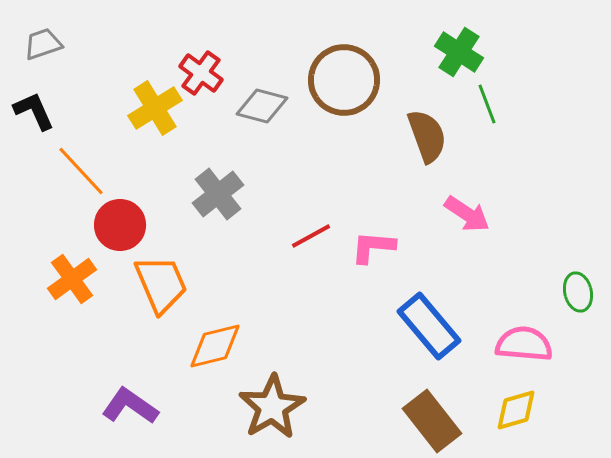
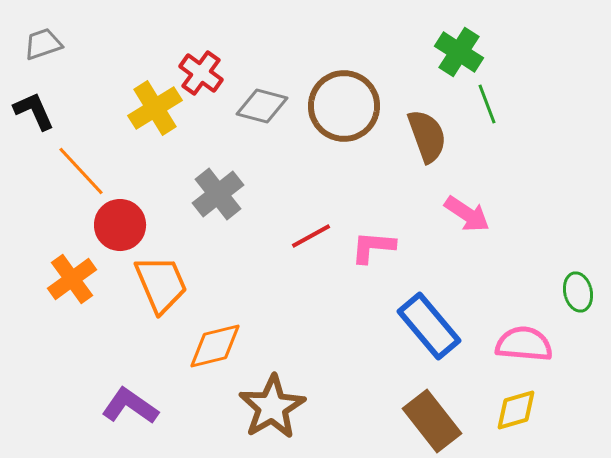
brown circle: moved 26 px down
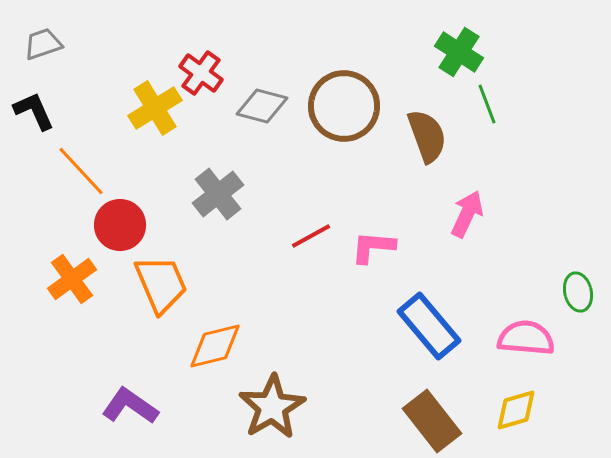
pink arrow: rotated 99 degrees counterclockwise
pink semicircle: moved 2 px right, 6 px up
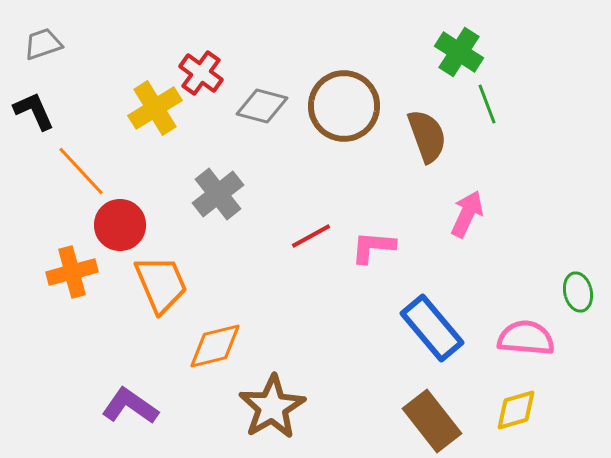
orange cross: moved 7 px up; rotated 21 degrees clockwise
blue rectangle: moved 3 px right, 2 px down
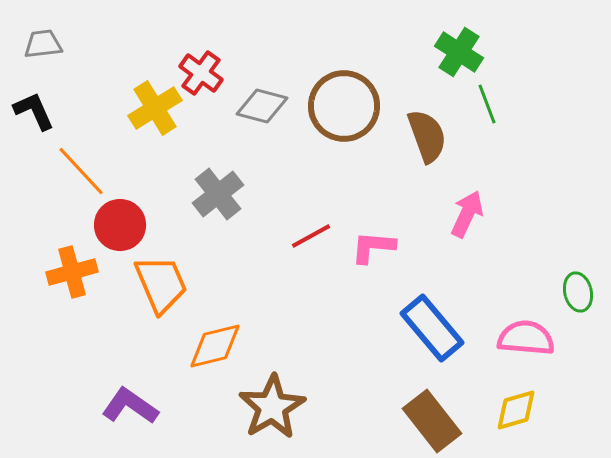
gray trapezoid: rotated 12 degrees clockwise
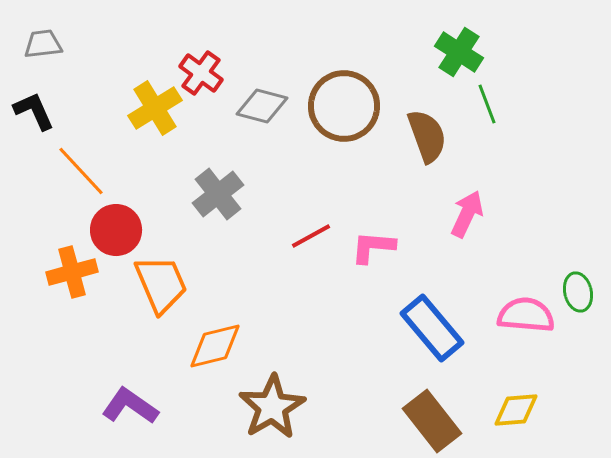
red circle: moved 4 px left, 5 px down
pink semicircle: moved 23 px up
yellow diamond: rotated 12 degrees clockwise
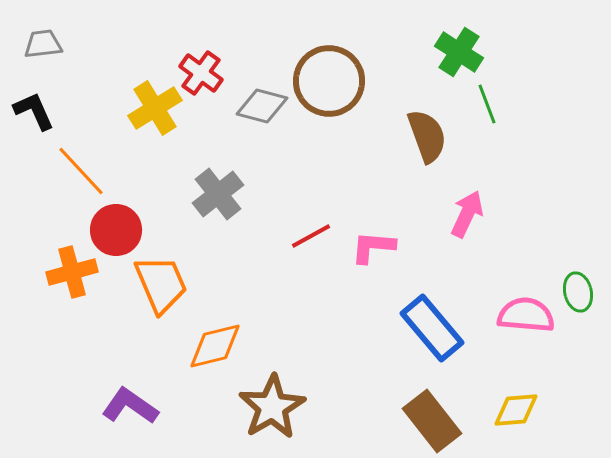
brown circle: moved 15 px left, 25 px up
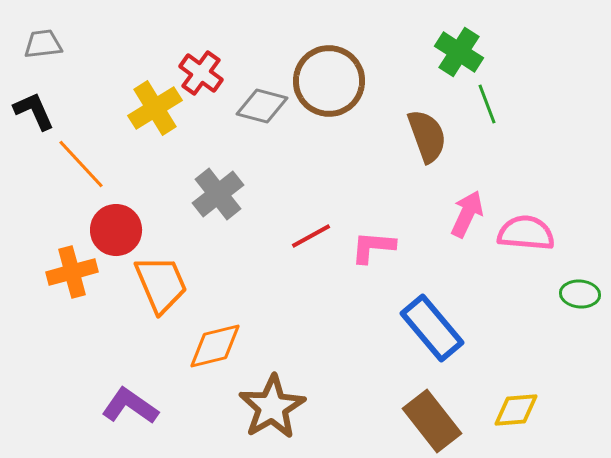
orange line: moved 7 px up
green ellipse: moved 2 px right, 2 px down; rotated 72 degrees counterclockwise
pink semicircle: moved 82 px up
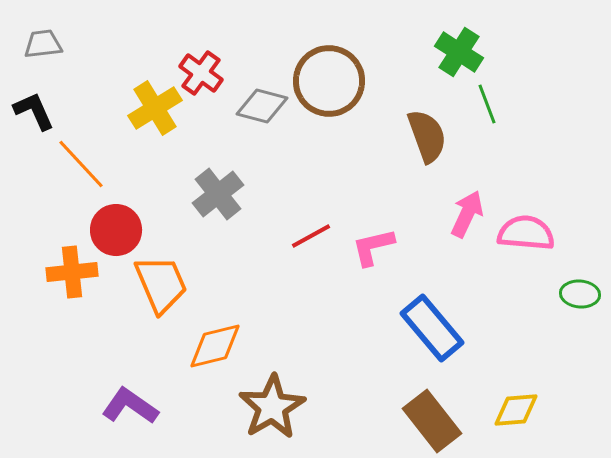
pink L-shape: rotated 18 degrees counterclockwise
orange cross: rotated 9 degrees clockwise
